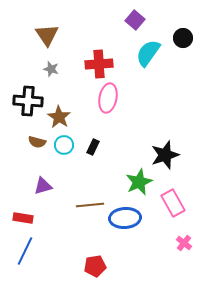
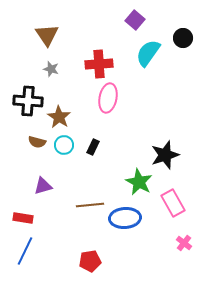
green star: rotated 20 degrees counterclockwise
red pentagon: moved 5 px left, 5 px up
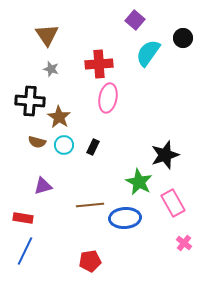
black cross: moved 2 px right
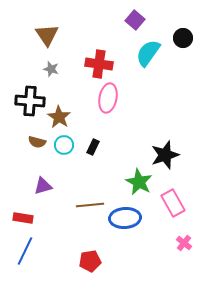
red cross: rotated 12 degrees clockwise
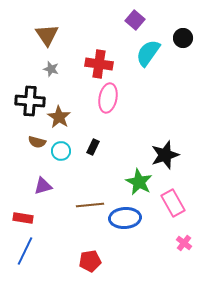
cyan circle: moved 3 px left, 6 px down
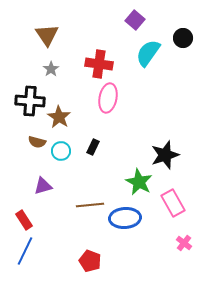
gray star: rotated 21 degrees clockwise
red rectangle: moved 1 px right, 2 px down; rotated 48 degrees clockwise
red pentagon: rotated 30 degrees clockwise
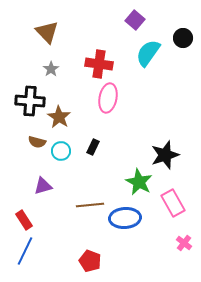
brown triangle: moved 3 px up; rotated 10 degrees counterclockwise
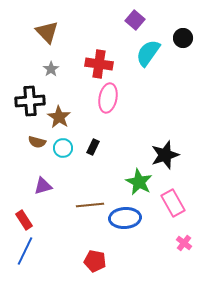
black cross: rotated 8 degrees counterclockwise
cyan circle: moved 2 px right, 3 px up
red pentagon: moved 5 px right; rotated 10 degrees counterclockwise
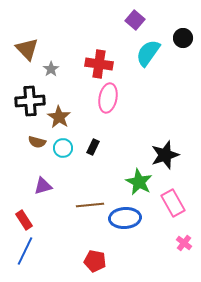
brown triangle: moved 20 px left, 17 px down
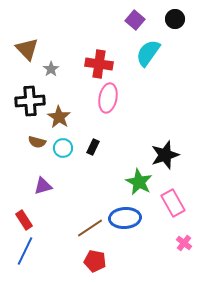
black circle: moved 8 px left, 19 px up
brown line: moved 23 px down; rotated 28 degrees counterclockwise
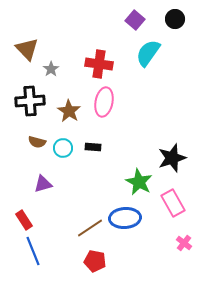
pink ellipse: moved 4 px left, 4 px down
brown star: moved 10 px right, 6 px up
black rectangle: rotated 70 degrees clockwise
black star: moved 7 px right, 3 px down
purple triangle: moved 2 px up
blue line: moved 8 px right; rotated 48 degrees counterclockwise
